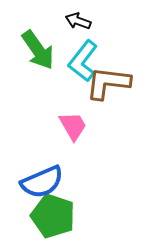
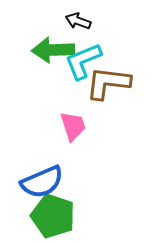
green arrow: moved 15 px right; rotated 123 degrees clockwise
cyan L-shape: rotated 30 degrees clockwise
pink trapezoid: rotated 12 degrees clockwise
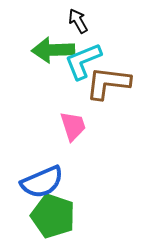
black arrow: rotated 40 degrees clockwise
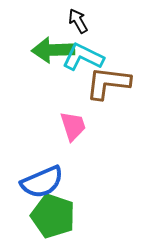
cyan L-shape: moved 4 px up; rotated 48 degrees clockwise
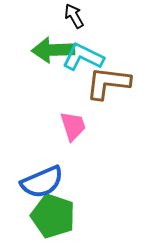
black arrow: moved 4 px left, 5 px up
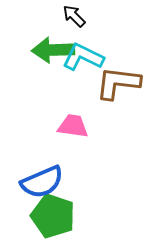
black arrow: rotated 15 degrees counterclockwise
brown L-shape: moved 10 px right
pink trapezoid: rotated 64 degrees counterclockwise
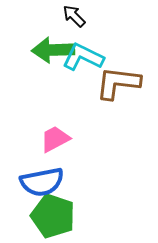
pink trapezoid: moved 18 px left, 13 px down; rotated 36 degrees counterclockwise
blue semicircle: rotated 12 degrees clockwise
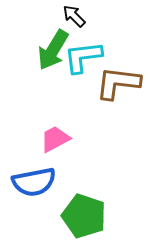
green arrow: rotated 57 degrees counterclockwise
cyan L-shape: rotated 33 degrees counterclockwise
blue semicircle: moved 8 px left
green pentagon: moved 31 px right
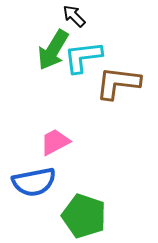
pink trapezoid: moved 3 px down
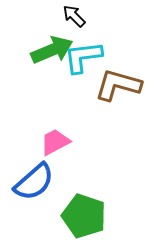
green arrow: moved 1 px left; rotated 144 degrees counterclockwise
brown L-shape: moved 2 px down; rotated 9 degrees clockwise
blue semicircle: rotated 30 degrees counterclockwise
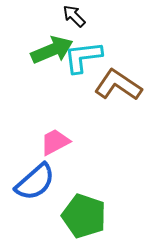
brown L-shape: rotated 18 degrees clockwise
blue semicircle: moved 1 px right
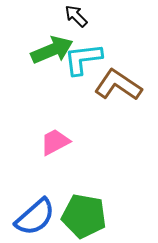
black arrow: moved 2 px right
cyan L-shape: moved 2 px down
blue semicircle: moved 35 px down
green pentagon: rotated 9 degrees counterclockwise
